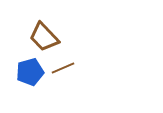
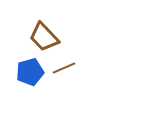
brown line: moved 1 px right
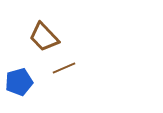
blue pentagon: moved 11 px left, 10 px down
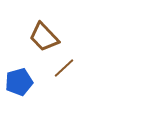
brown line: rotated 20 degrees counterclockwise
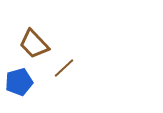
brown trapezoid: moved 10 px left, 7 px down
